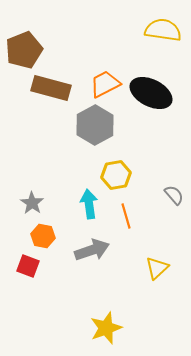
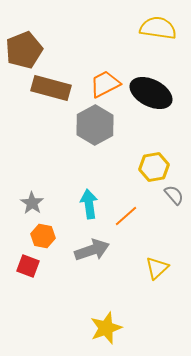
yellow semicircle: moved 5 px left, 2 px up
yellow hexagon: moved 38 px right, 8 px up
orange line: rotated 65 degrees clockwise
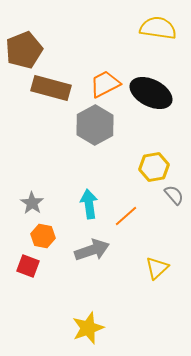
yellow star: moved 18 px left
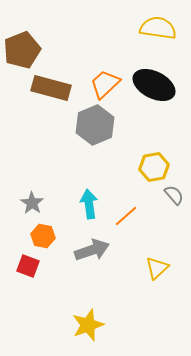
brown pentagon: moved 2 px left
orange trapezoid: rotated 16 degrees counterclockwise
black ellipse: moved 3 px right, 8 px up
gray hexagon: rotated 6 degrees clockwise
yellow star: moved 3 px up
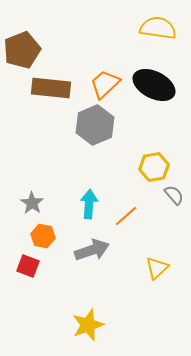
brown rectangle: rotated 9 degrees counterclockwise
cyan arrow: rotated 12 degrees clockwise
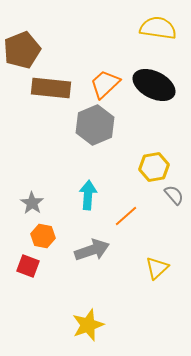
cyan arrow: moved 1 px left, 9 px up
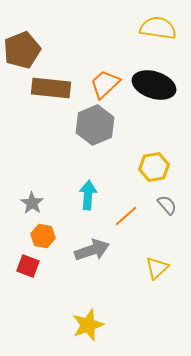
black ellipse: rotated 9 degrees counterclockwise
gray semicircle: moved 7 px left, 10 px down
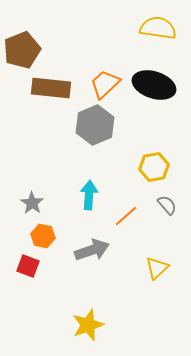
cyan arrow: moved 1 px right
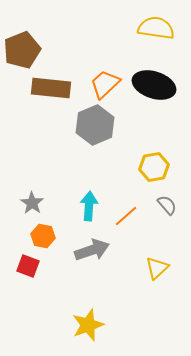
yellow semicircle: moved 2 px left
cyan arrow: moved 11 px down
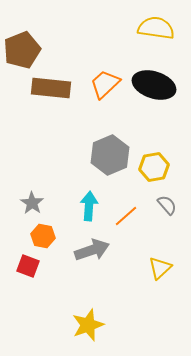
gray hexagon: moved 15 px right, 30 px down
yellow triangle: moved 3 px right
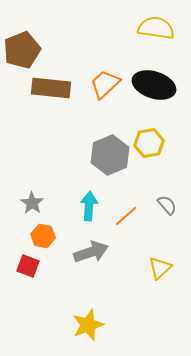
yellow hexagon: moved 5 px left, 24 px up
gray arrow: moved 1 px left, 2 px down
